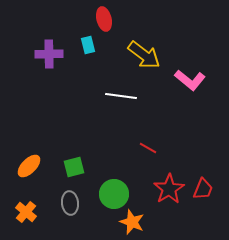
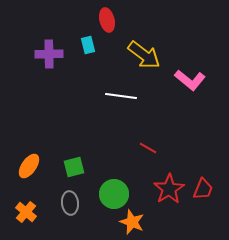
red ellipse: moved 3 px right, 1 px down
orange ellipse: rotated 10 degrees counterclockwise
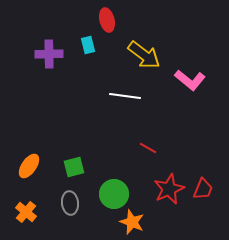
white line: moved 4 px right
red star: rotated 8 degrees clockwise
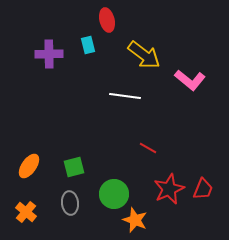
orange star: moved 3 px right, 2 px up
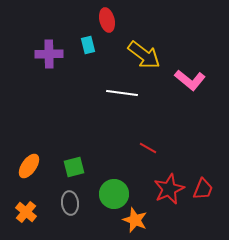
white line: moved 3 px left, 3 px up
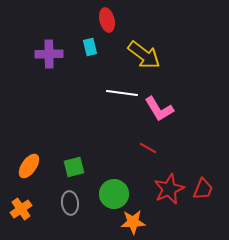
cyan rectangle: moved 2 px right, 2 px down
pink L-shape: moved 31 px left, 29 px down; rotated 20 degrees clockwise
orange cross: moved 5 px left, 3 px up; rotated 15 degrees clockwise
orange star: moved 2 px left, 2 px down; rotated 25 degrees counterclockwise
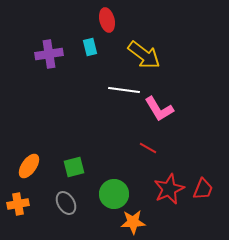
purple cross: rotated 8 degrees counterclockwise
white line: moved 2 px right, 3 px up
gray ellipse: moved 4 px left; rotated 25 degrees counterclockwise
orange cross: moved 3 px left, 5 px up; rotated 25 degrees clockwise
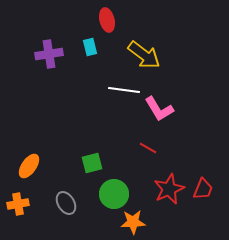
green square: moved 18 px right, 4 px up
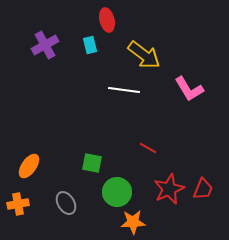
cyan rectangle: moved 2 px up
purple cross: moved 4 px left, 9 px up; rotated 20 degrees counterclockwise
pink L-shape: moved 30 px right, 20 px up
green square: rotated 25 degrees clockwise
green circle: moved 3 px right, 2 px up
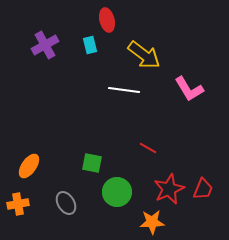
orange star: moved 19 px right
